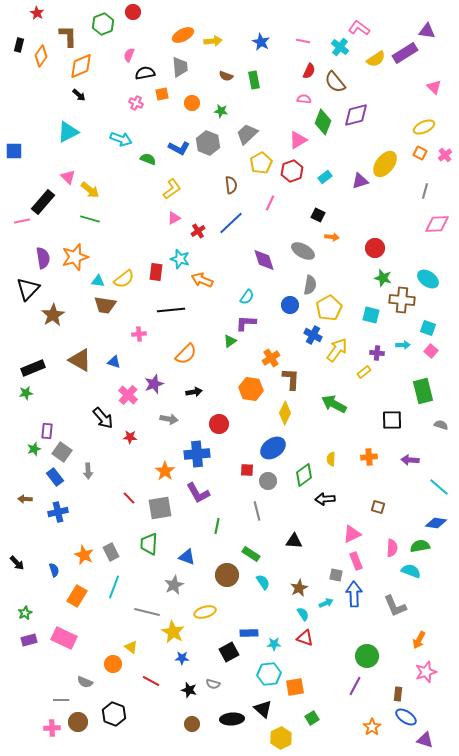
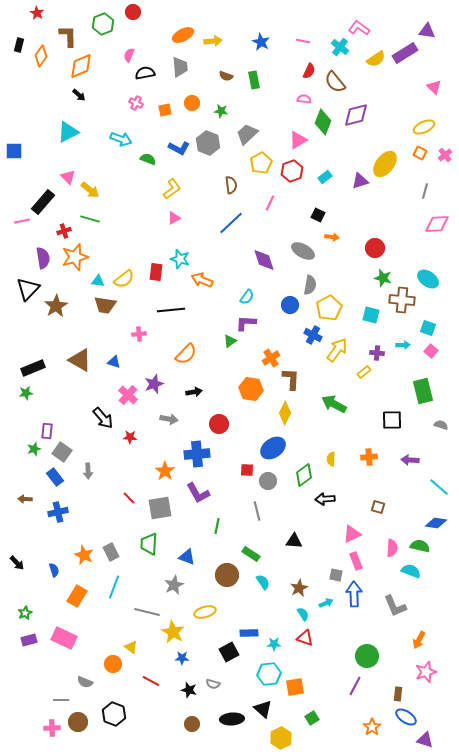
orange square at (162, 94): moved 3 px right, 16 px down
red cross at (198, 231): moved 134 px left; rotated 16 degrees clockwise
brown star at (53, 315): moved 3 px right, 9 px up
green semicircle at (420, 546): rotated 24 degrees clockwise
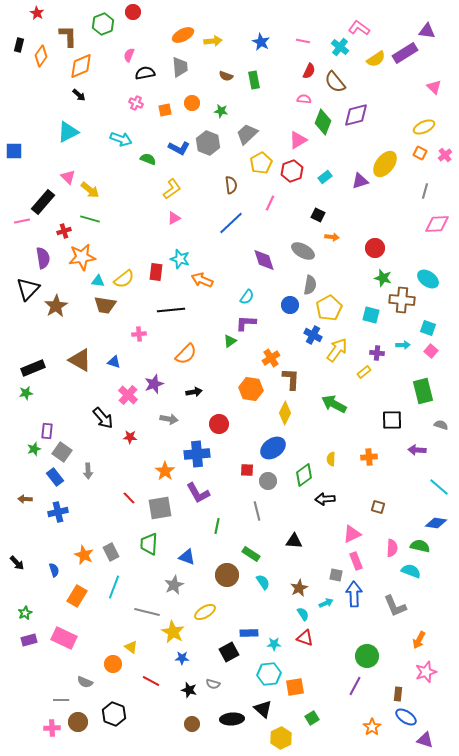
orange star at (75, 257): moved 7 px right; rotated 8 degrees clockwise
purple arrow at (410, 460): moved 7 px right, 10 px up
yellow ellipse at (205, 612): rotated 15 degrees counterclockwise
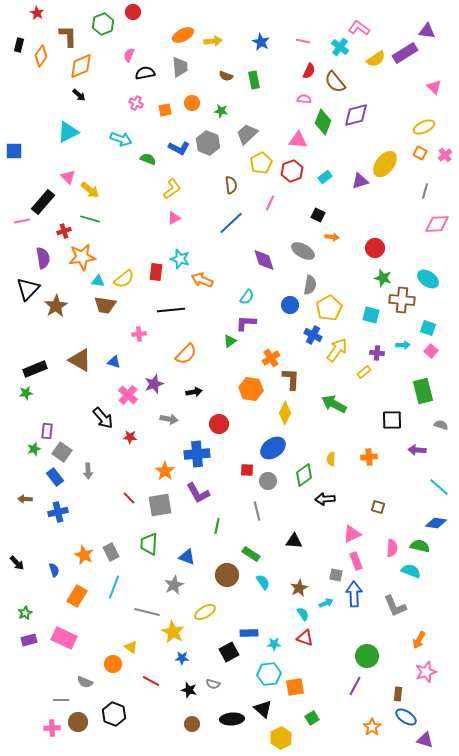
pink triangle at (298, 140): rotated 36 degrees clockwise
black rectangle at (33, 368): moved 2 px right, 1 px down
gray square at (160, 508): moved 3 px up
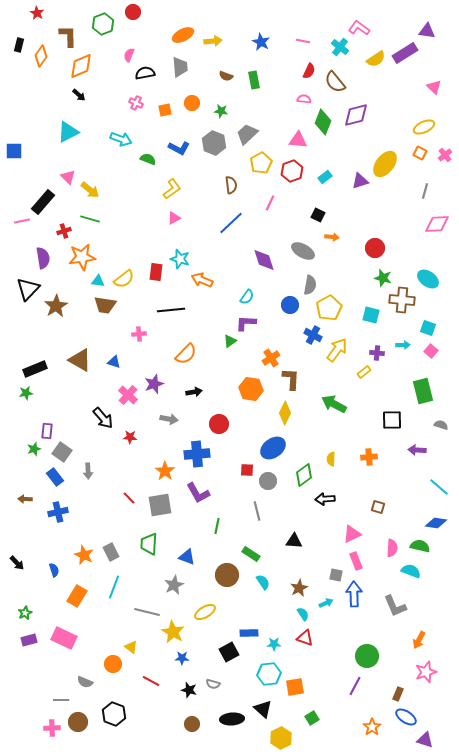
gray hexagon at (208, 143): moved 6 px right
brown rectangle at (398, 694): rotated 16 degrees clockwise
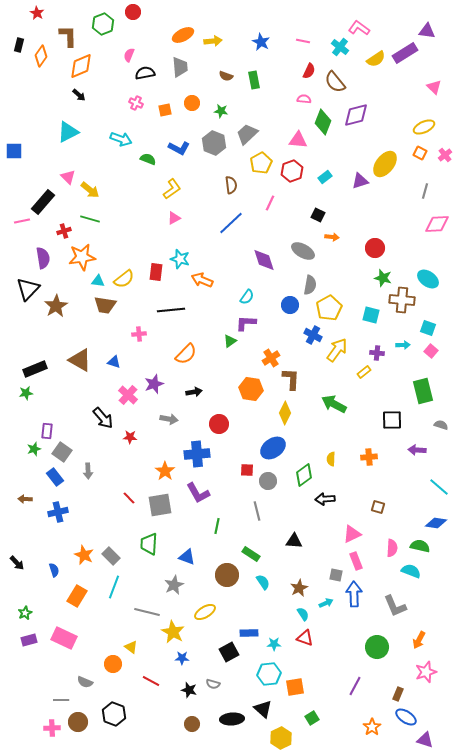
gray rectangle at (111, 552): moved 4 px down; rotated 18 degrees counterclockwise
green circle at (367, 656): moved 10 px right, 9 px up
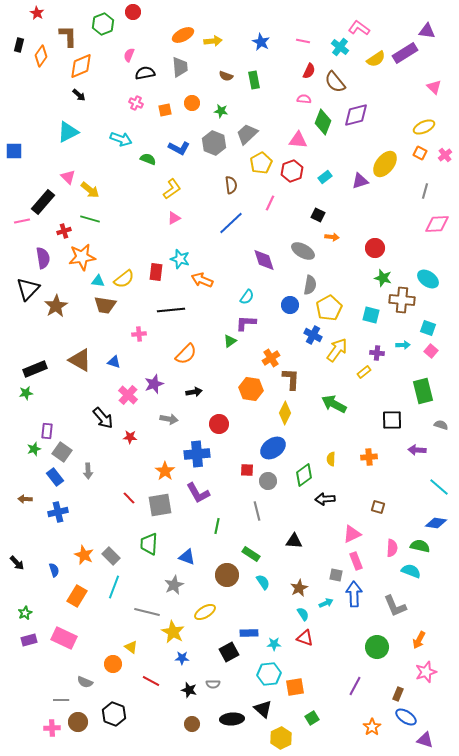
gray semicircle at (213, 684): rotated 16 degrees counterclockwise
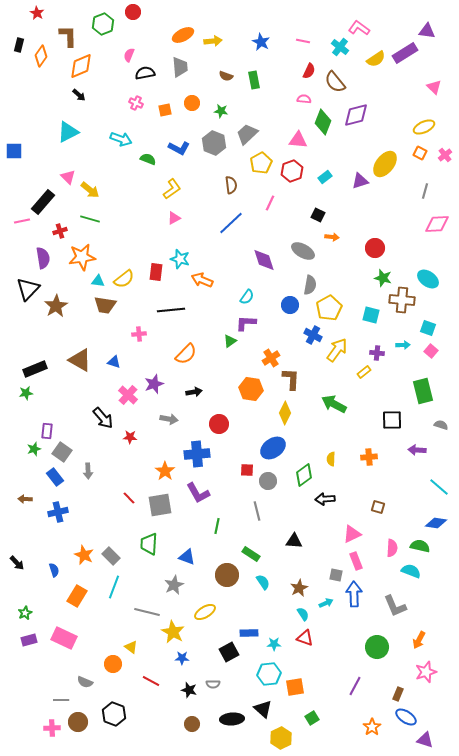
red cross at (64, 231): moved 4 px left
